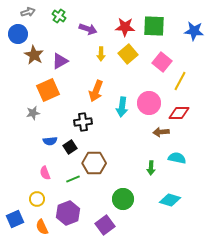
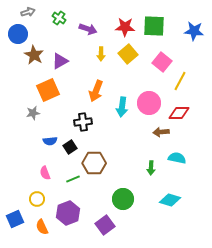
green cross: moved 2 px down
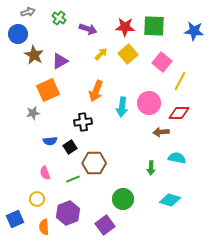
yellow arrow: rotated 136 degrees counterclockwise
orange semicircle: moved 2 px right; rotated 21 degrees clockwise
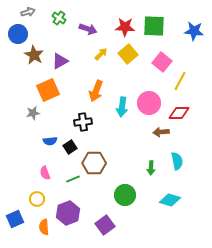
cyan semicircle: moved 3 px down; rotated 66 degrees clockwise
green circle: moved 2 px right, 4 px up
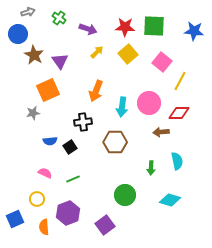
yellow arrow: moved 4 px left, 2 px up
purple triangle: rotated 36 degrees counterclockwise
brown hexagon: moved 21 px right, 21 px up
pink semicircle: rotated 136 degrees clockwise
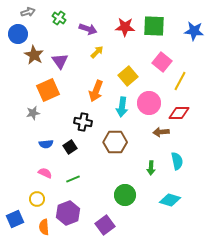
yellow square: moved 22 px down
black cross: rotated 18 degrees clockwise
blue semicircle: moved 4 px left, 3 px down
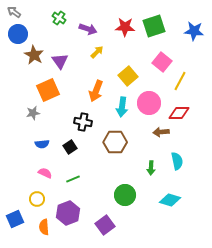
gray arrow: moved 14 px left; rotated 128 degrees counterclockwise
green square: rotated 20 degrees counterclockwise
blue semicircle: moved 4 px left
